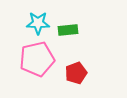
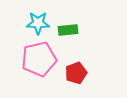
pink pentagon: moved 2 px right
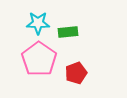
green rectangle: moved 2 px down
pink pentagon: rotated 24 degrees counterclockwise
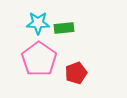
green rectangle: moved 4 px left, 4 px up
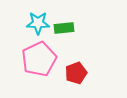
pink pentagon: rotated 12 degrees clockwise
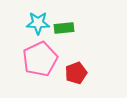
pink pentagon: moved 1 px right
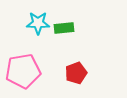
pink pentagon: moved 17 px left, 12 px down; rotated 16 degrees clockwise
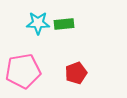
green rectangle: moved 4 px up
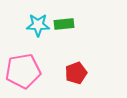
cyan star: moved 2 px down
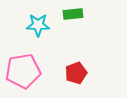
green rectangle: moved 9 px right, 10 px up
